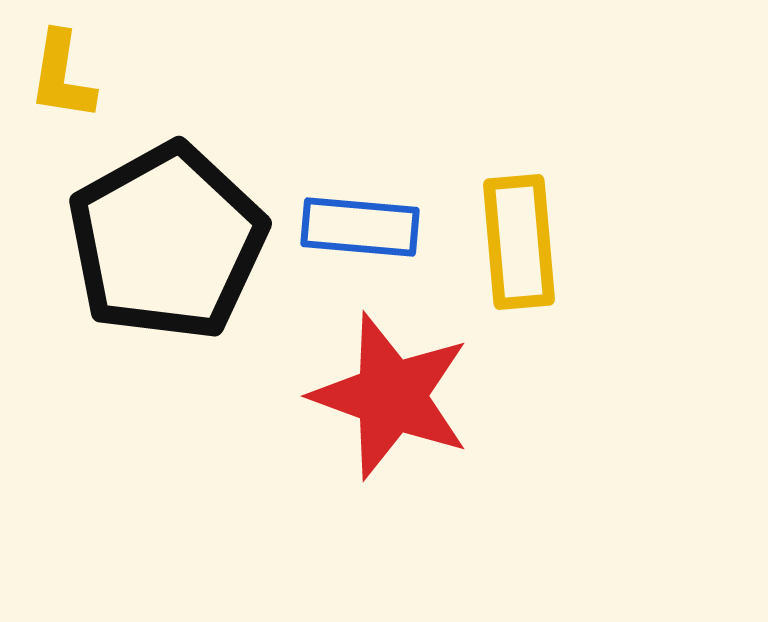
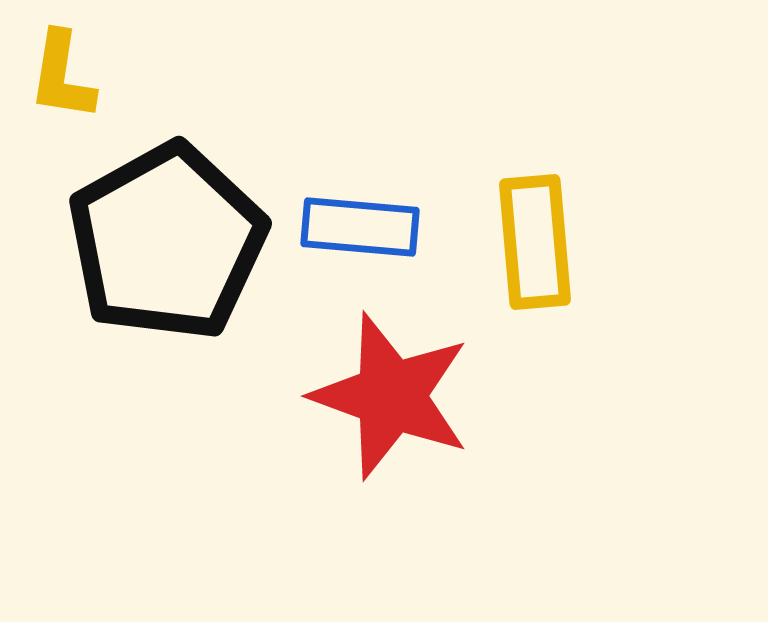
yellow rectangle: moved 16 px right
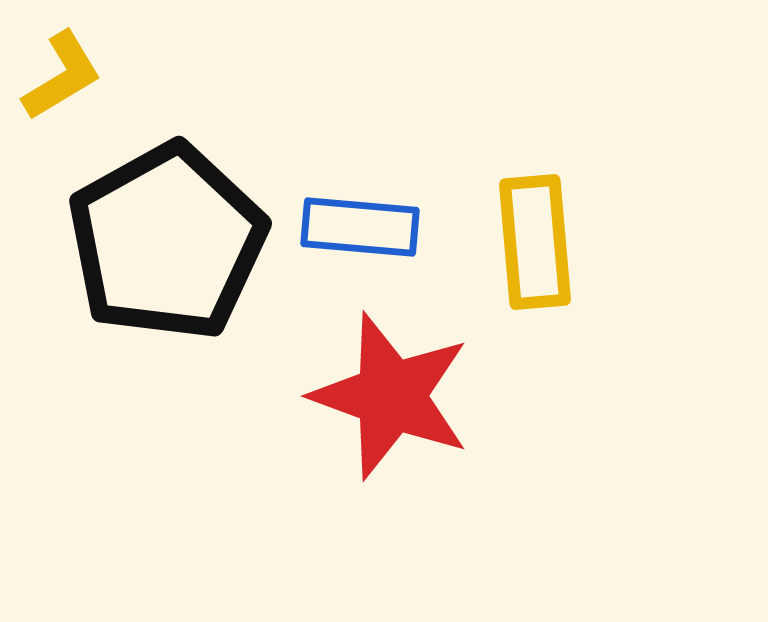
yellow L-shape: rotated 130 degrees counterclockwise
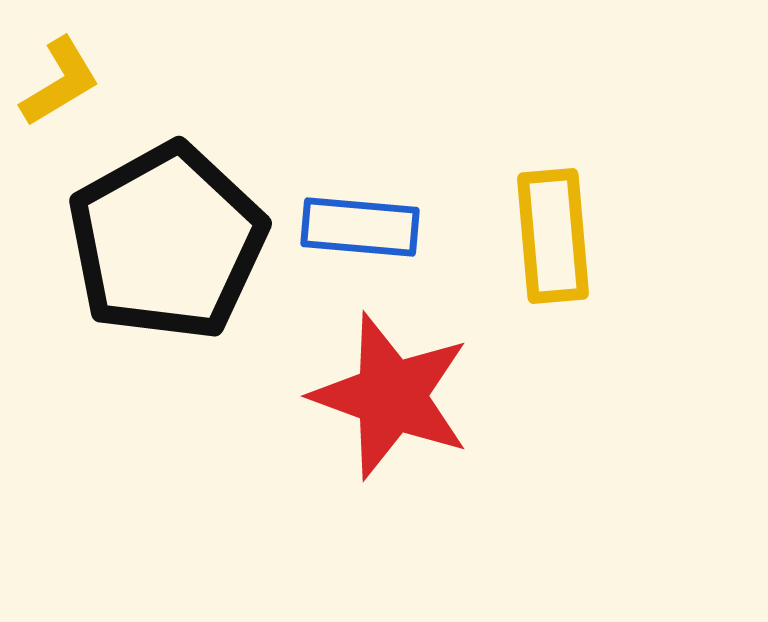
yellow L-shape: moved 2 px left, 6 px down
yellow rectangle: moved 18 px right, 6 px up
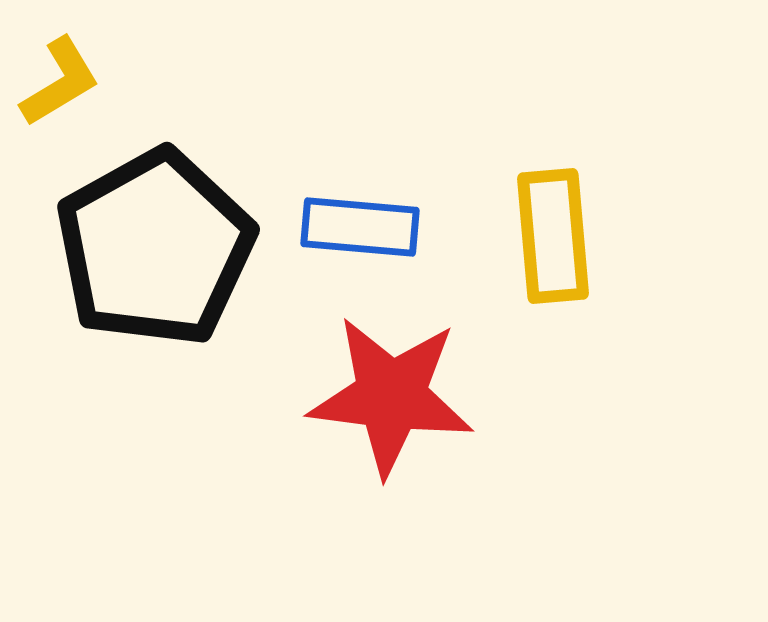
black pentagon: moved 12 px left, 6 px down
red star: rotated 13 degrees counterclockwise
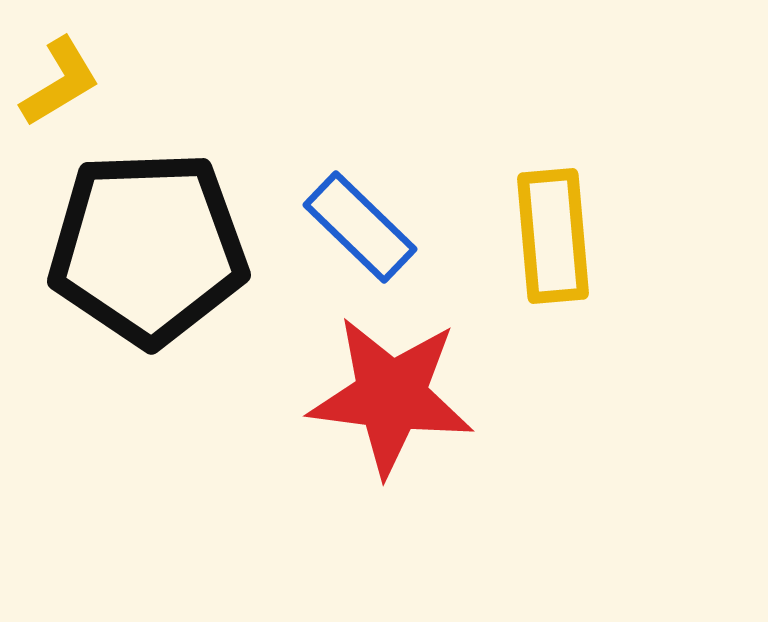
blue rectangle: rotated 39 degrees clockwise
black pentagon: moved 7 px left; rotated 27 degrees clockwise
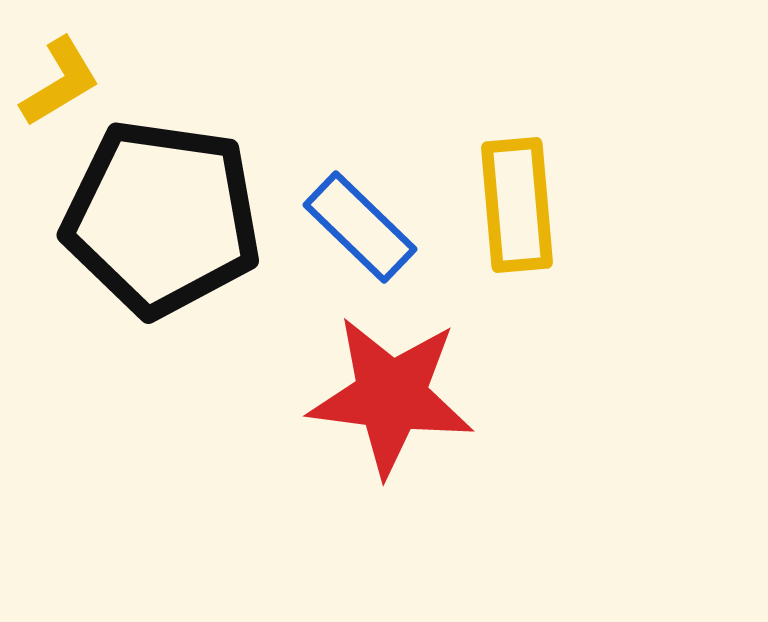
yellow rectangle: moved 36 px left, 31 px up
black pentagon: moved 14 px right, 30 px up; rotated 10 degrees clockwise
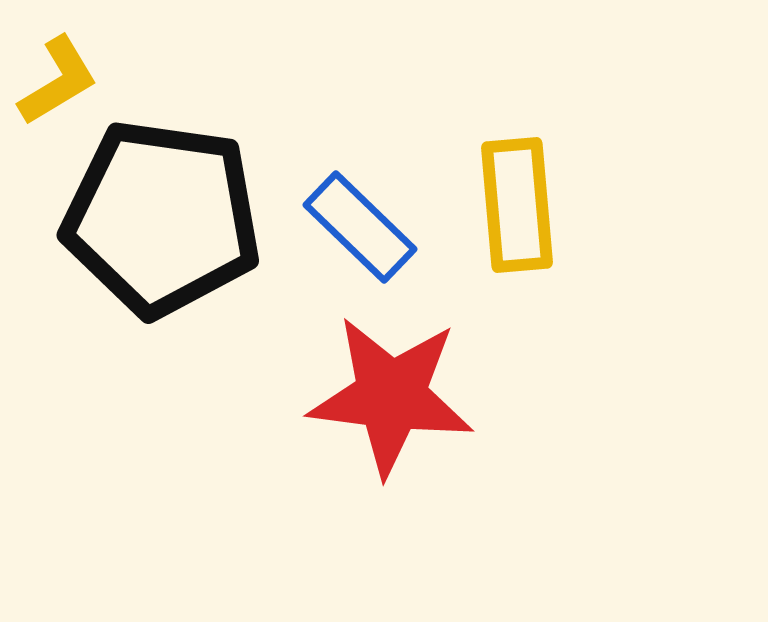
yellow L-shape: moved 2 px left, 1 px up
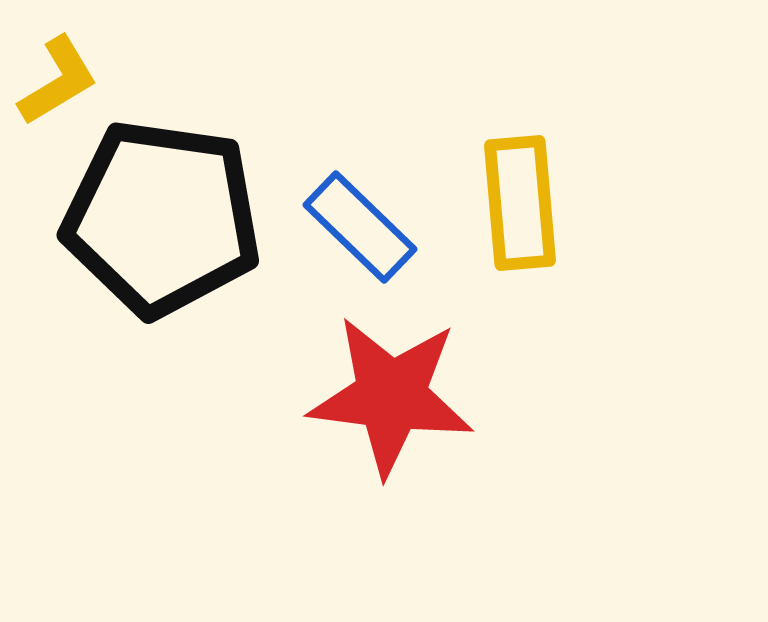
yellow rectangle: moved 3 px right, 2 px up
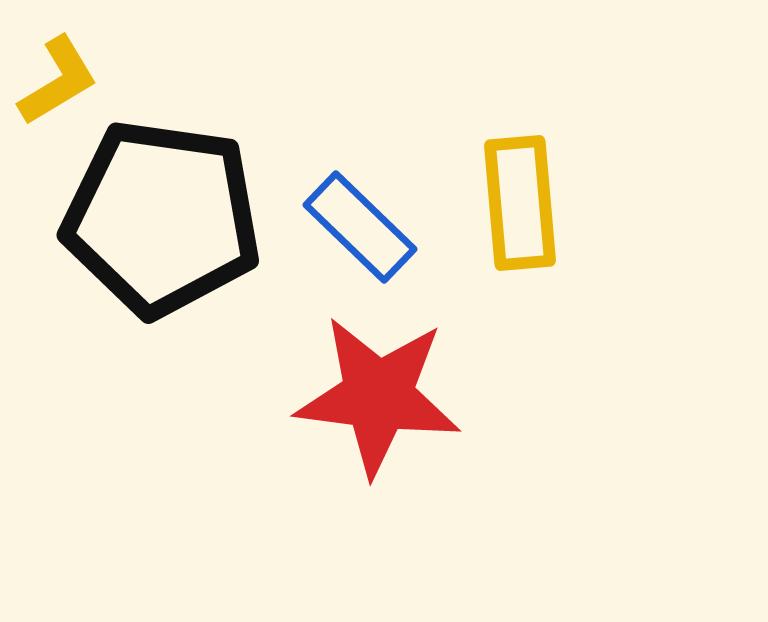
red star: moved 13 px left
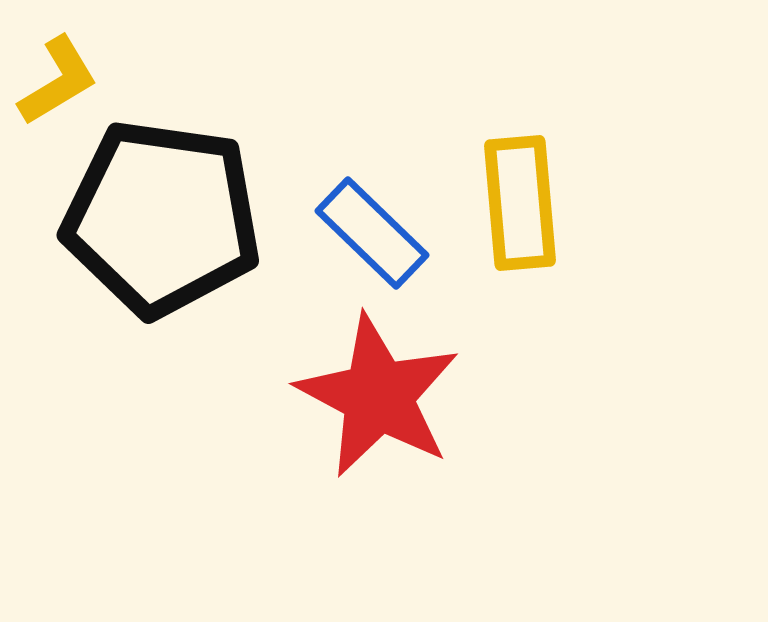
blue rectangle: moved 12 px right, 6 px down
red star: rotated 21 degrees clockwise
